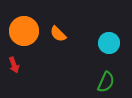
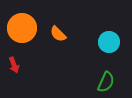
orange circle: moved 2 px left, 3 px up
cyan circle: moved 1 px up
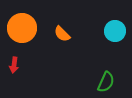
orange semicircle: moved 4 px right
cyan circle: moved 6 px right, 11 px up
red arrow: rotated 28 degrees clockwise
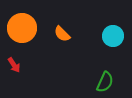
cyan circle: moved 2 px left, 5 px down
red arrow: rotated 42 degrees counterclockwise
green semicircle: moved 1 px left
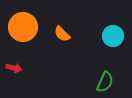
orange circle: moved 1 px right, 1 px up
red arrow: moved 3 px down; rotated 42 degrees counterclockwise
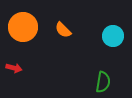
orange semicircle: moved 1 px right, 4 px up
green semicircle: moved 2 px left; rotated 15 degrees counterclockwise
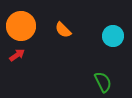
orange circle: moved 2 px left, 1 px up
red arrow: moved 3 px right, 13 px up; rotated 49 degrees counterclockwise
green semicircle: rotated 35 degrees counterclockwise
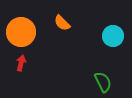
orange circle: moved 6 px down
orange semicircle: moved 1 px left, 7 px up
red arrow: moved 4 px right, 8 px down; rotated 42 degrees counterclockwise
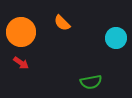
cyan circle: moved 3 px right, 2 px down
red arrow: rotated 112 degrees clockwise
green semicircle: moved 12 px left; rotated 105 degrees clockwise
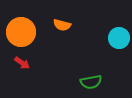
orange semicircle: moved 2 px down; rotated 30 degrees counterclockwise
cyan circle: moved 3 px right
red arrow: moved 1 px right
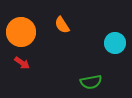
orange semicircle: rotated 42 degrees clockwise
cyan circle: moved 4 px left, 5 px down
